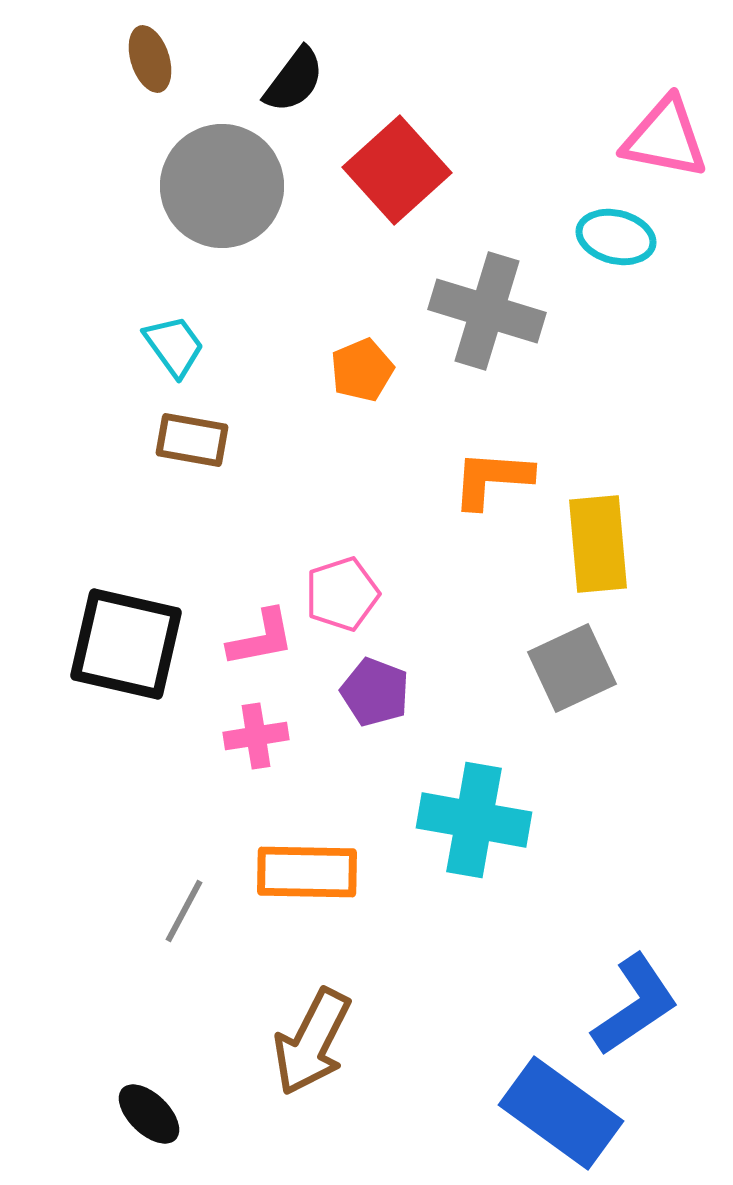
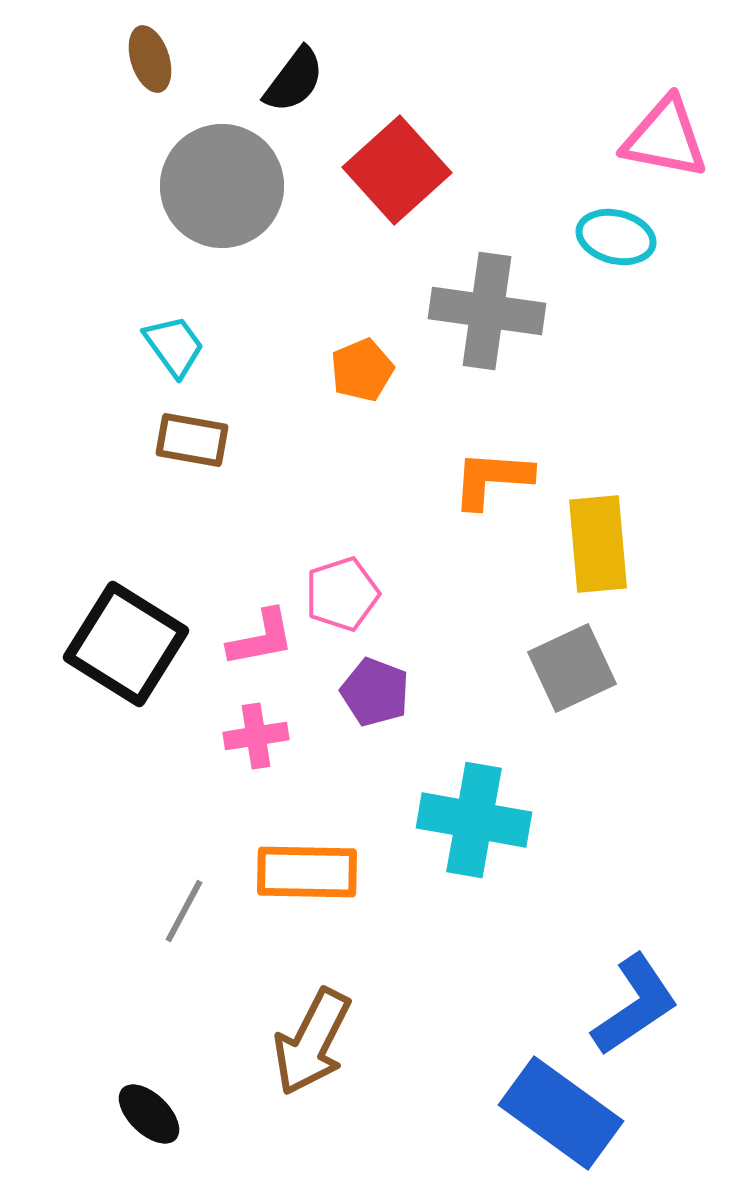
gray cross: rotated 9 degrees counterclockwise
black square: rotated 19 degrees clockwise
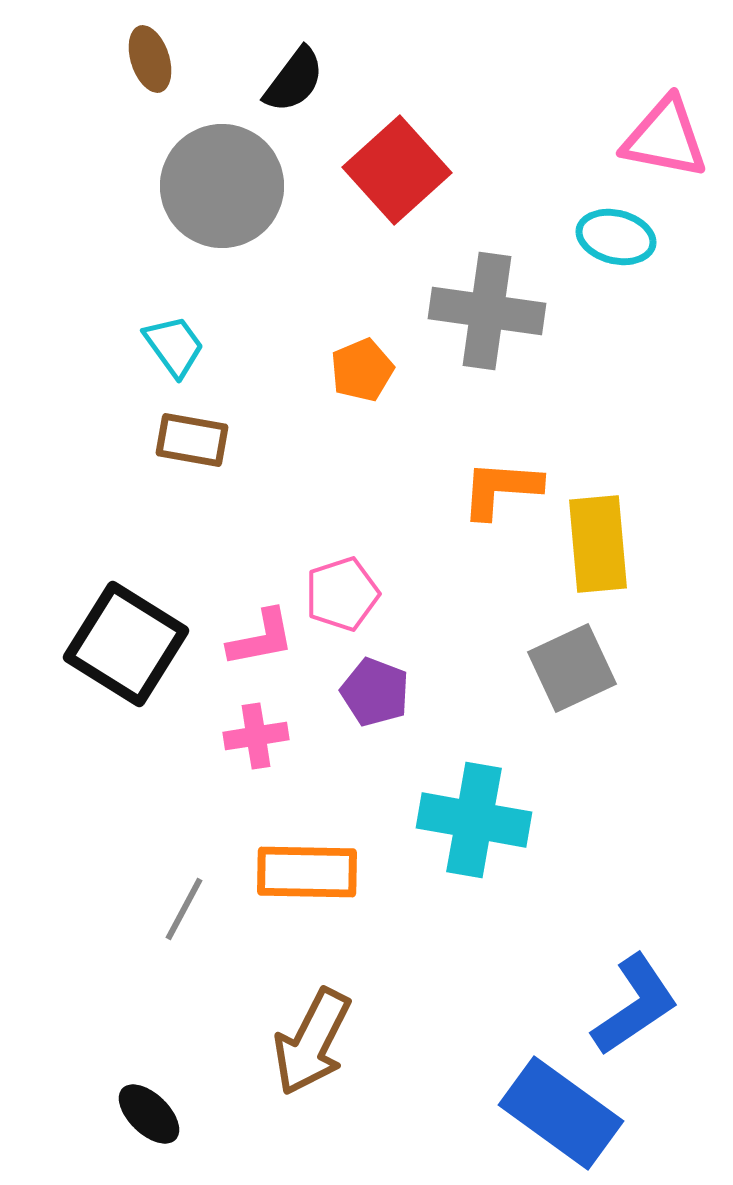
orange L-shape: moved 9 px right, 10 px down
gray line: moved 2 px up
